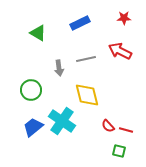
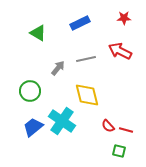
gray arrow: moved 1 px left; rotated 133 degrees counterclockwise
green circle: moved 1 px left, 1 px down
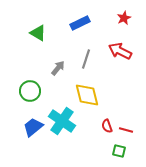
red star: rotated 24 degrees counterclockwise
gray line: rotated 60 degrees counterclockwise
red semicircle: moved 1 px left; rotated 24 degrees clockwise
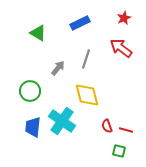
red arrow: moved 1 px right, 3 px up; rotated 10 degrees clockwise
blue trapezoid: rotated 45 degrees counterclockwise
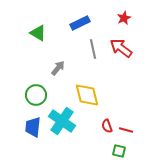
gray line: moved 7 px right, 10 px up; rotated 30 degrees counterclockwise
green circle: moved 6 px right, 4 px down
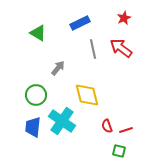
red line: rotated 32 degrees counterclockwise
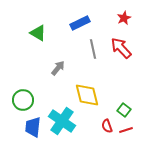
red arrow: rotated 10 degrees clockwise
green circle: moved 13 px left, 5 px down
green square: moved 5 px right, 41 px up; rotated 24 degrees clockwise
